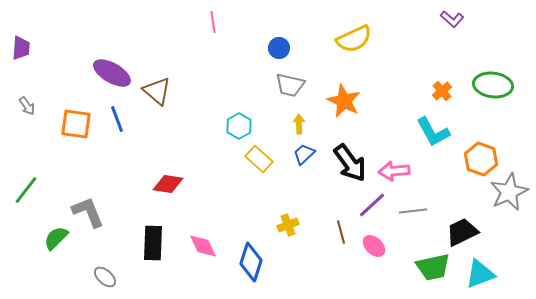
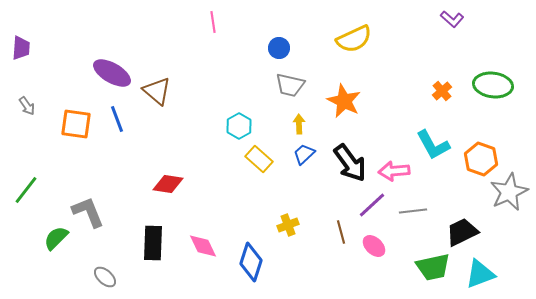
cyan L-shape: moved 13 px down
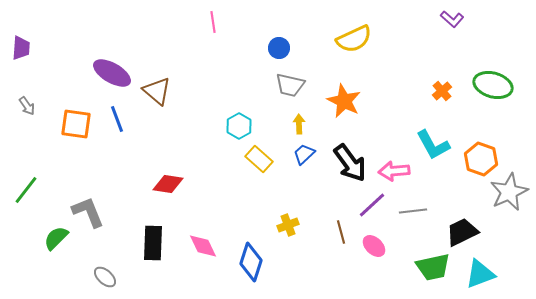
green ellipse: rotated 9 degrees clockwise
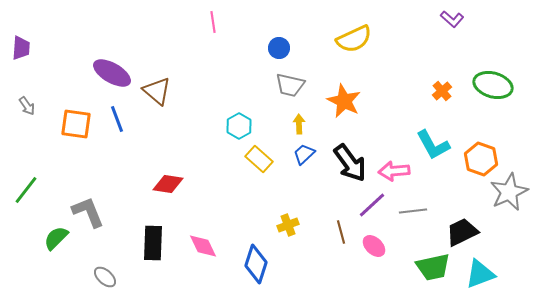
blue diamond: moved 5 px right, 2 px down
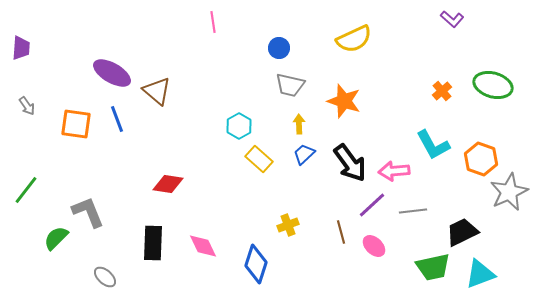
orange star: rotated 8 degrees counterclockwise
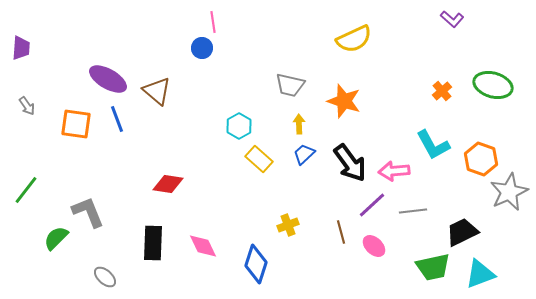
blue circle: moved 77 px left
purple ellipse: moved 4 px left, 6 px down
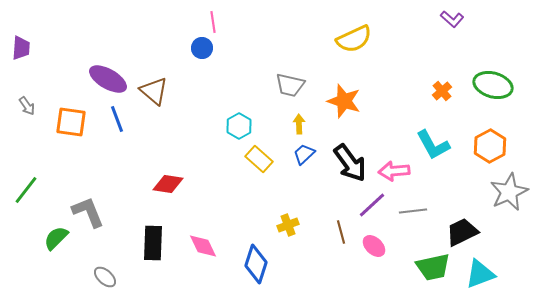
brown triangle: moved 3 px left
orange square: moved 5 px left, 2 px up
orange hexagon: moved 9 px right, 13 px up; rotated 12 degrees clockwise
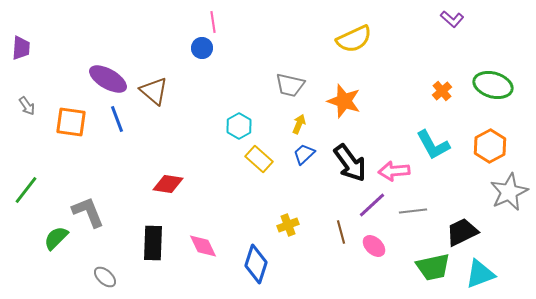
yellow arrow: rotated 24 degrees clockwise
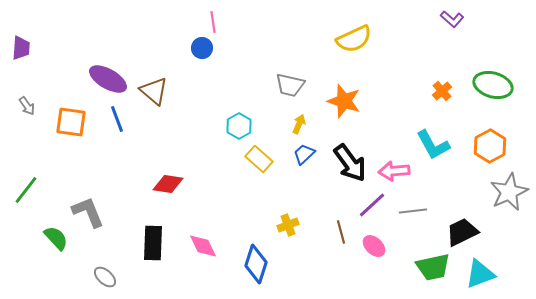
green semicircle: rotated 92 degrees clockwise
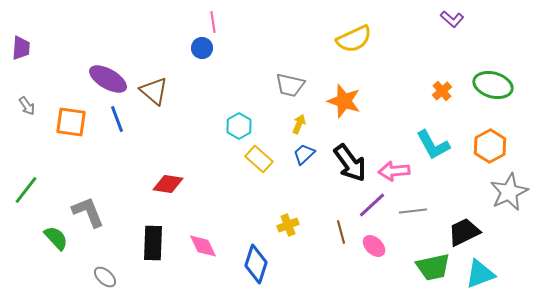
black trapezoid: moved 2 px right
